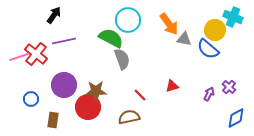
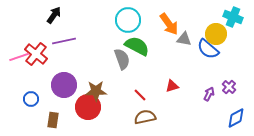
yellow circle: moved 1 px right, 4 px down
green semicircle: moved 26 px right, 8 px down
brown semicircle: moved 16 px right
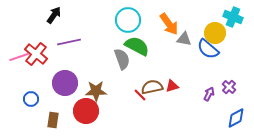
yellow circle: moved 1 px left, 1 px up
purple line: moved 5 px right, 1 px down
purple circle: moved 1 px right, 2 px up
red circle: moved 2 px left, 4 px down
brown semicircle: moved 7 px right, 30 px up
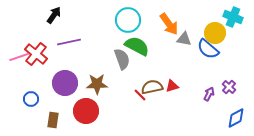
brown star: moved 1 px right, 7 px up
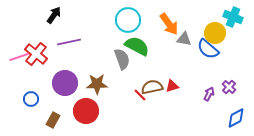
brown rectangle: rotated 21 degrees clockwise
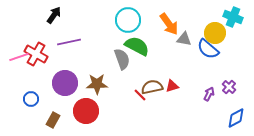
red cross: rotated 10 degrees counterclockwise
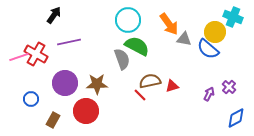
yellow circle: moved 1 px up
brown semicircle: moved 2 px left, 6 px up
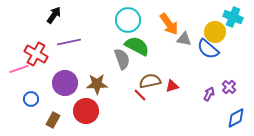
pink line: moved 12 px down
